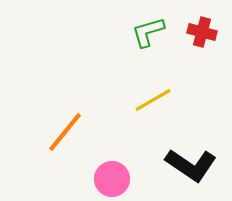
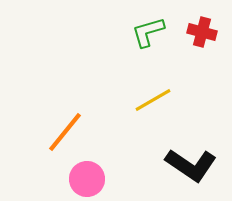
pink circle: moved 25 px left
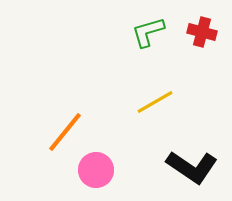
yellow line: moved 2 px right, 2 px down
black L-shape: moved 1 px right, 2 px down
pink circle: moved 9 px right, 9 px up
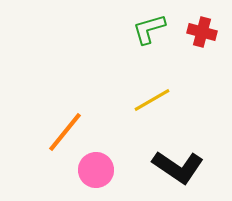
green L-shape: moved 1 px right, 3 px up
yellow line: moved 3 px left, 2 px up
black L-shape: moved 14 px left
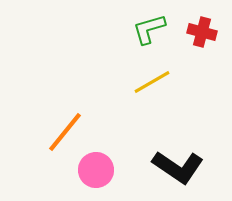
yellow line: moved 18 px up
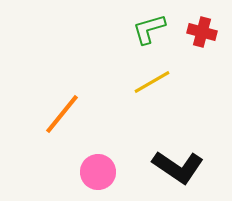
orange line: moved 3 px left, 18 px up
pink circle: moved 2 px right, 2 px down
